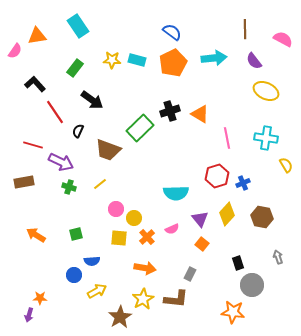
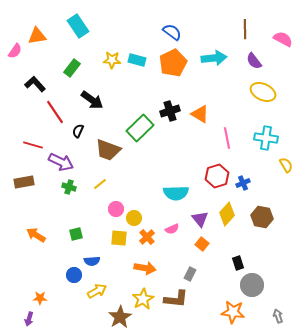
green rectangle at (75, 68): moved 3 px left
yellow ellipse at (266, 91): moved 3 px left, 1 px down
gray arrow at (278, 257): moved 59 px down
purple arrow at (29, 315): moved 4 px down
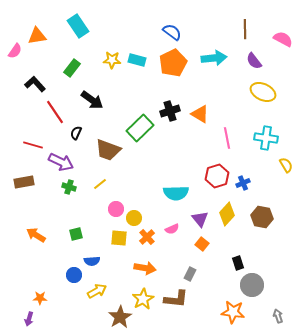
black semicircle at (78, 131): moved 2 px left, 2 px down
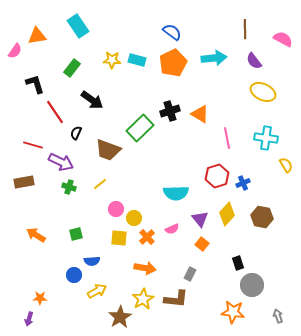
black L-shape at (35, 84): rotated 25 degrees clockwise
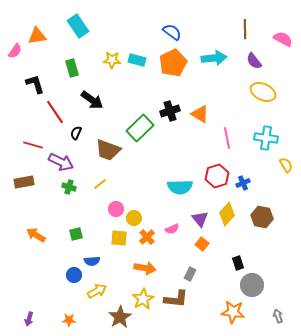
green rectangle at (72, 68): rotated 54 degrees counterclockwise
cyan semicircle at (176, 193): moved 4 px right, 6 px up
orange star at (40, 298): moved 29 px right, 22 px down
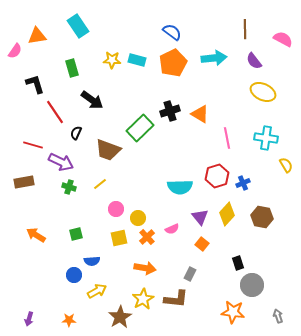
yellow circle at (134, 218): moved 4 px right
purple triangle at (200, 219): moved 2 px up
yellow square at (119, 238): rotated 18 degrees counterclockwise
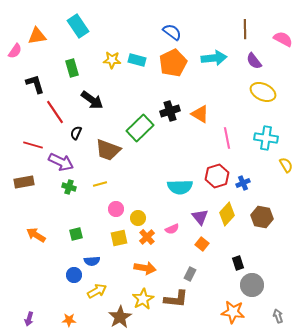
yellow line at (100, 184): rotated 24 degrees clockwise
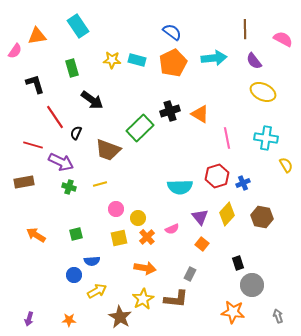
red line at (55, 112): moved 5 px down
brown star at (120, 317): rotated 10 degrees counterclockwise
